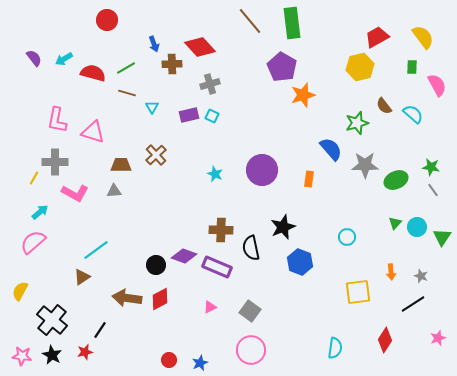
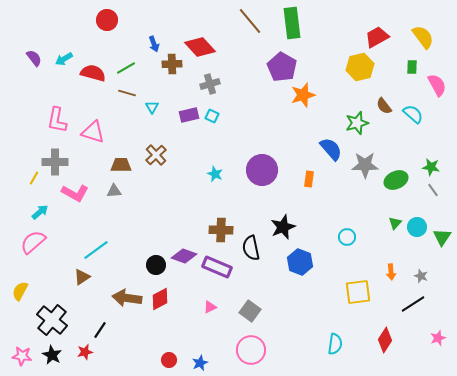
cyan semicircle at (335, 348): moved 4 px up
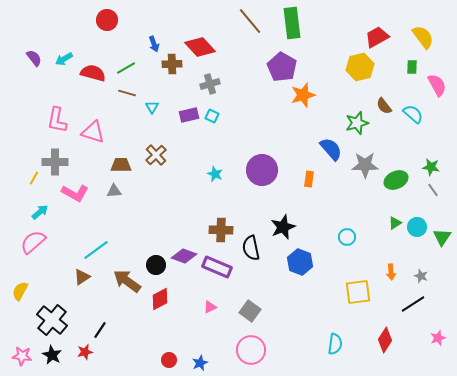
green triangle at (395, 223): rotated 16 degrees clockwise
brown arrow at (127, 298): moved 17 px up; rotated 28 degrees clockwise
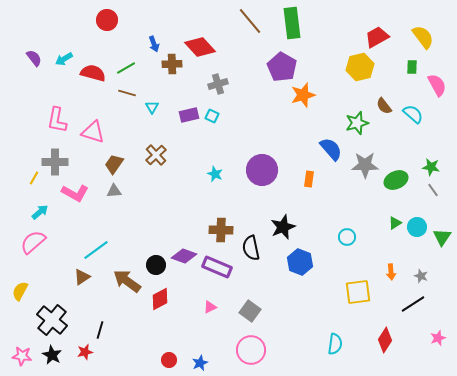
gray cross at (210, 84): moved 8 px right
brown trapezoid at (121, 165): moved 7 px left, 1 px up; rotated 55 degrees counterclockwise
black line at (100, 330): rotated 18 degrees counterclockwise
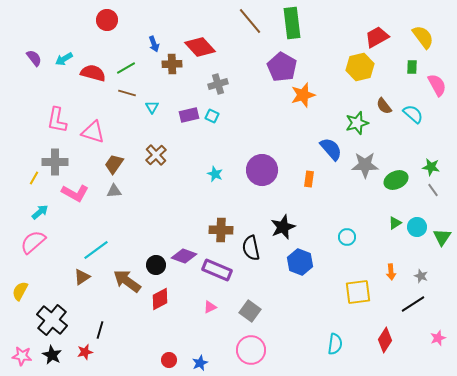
purple rectangle at (217, 267): moved 3 px down
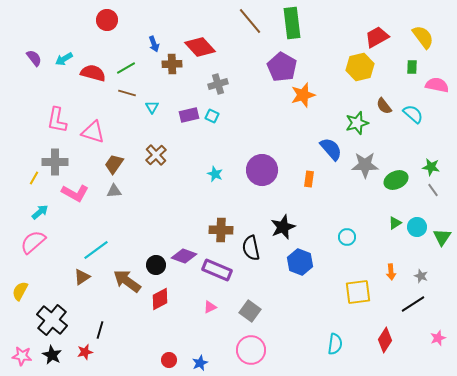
pink semicircle at (437, 85): rotated 50 degrees counterclockwise
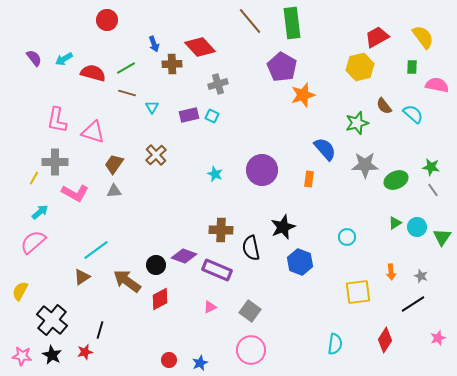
blue semicircle at (331, 149): moved 6 px left
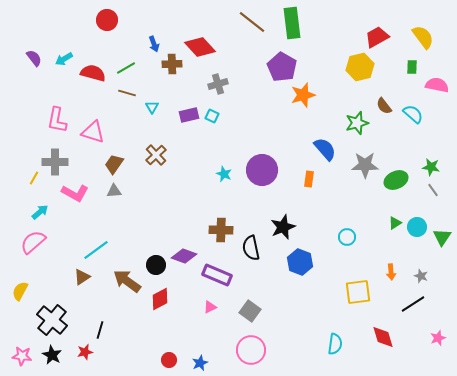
brown line at (250, 21): moved 2 px right, 1 px down; rotated 12 degrees counterclockwise
cyan star at (215, 174): moved 9 px right
purple rectangle at (217, 270): moved 5 px down
red diamond at (385, 340): moved 2 px left, 3 px up; rotated 50 degrees counterclockwise
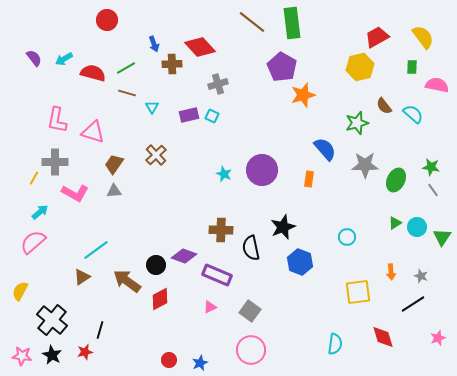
green ellipse at (396, 180): rotated 40 degrees counterclockwise
